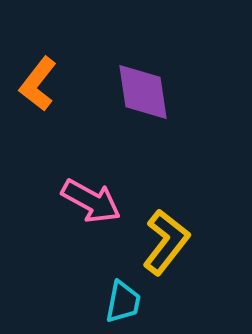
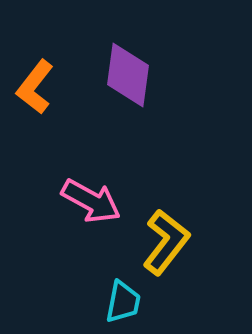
orange L-shape: moved 3 px left, 3 px down
purple diamond: moved 15 px left, 17 px up; rotated 16 degrees clockwise
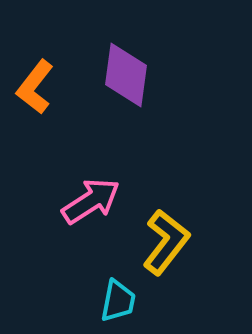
purple diamond: moved 2 px left
pink arrow: rotated 62 degrees counterclockwise
cyan trapezoid: moved 5 px left, 1 px up
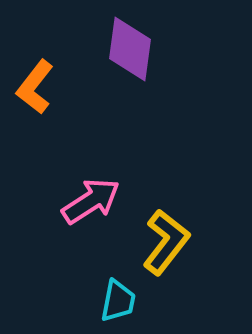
purple diamond: moved 4 px right, 26 px up
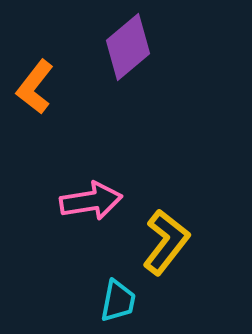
purple diamond: moved 2 px left, 2 px up; rotated 42 degrees clockwise
pink arrow: rotated 24 degrees clockwise
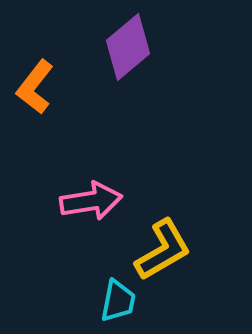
yellow L-shape: moved 3 px left, 8 px down; rotated 22 degrees clockwise
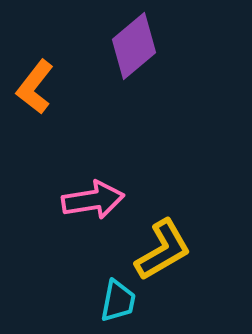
purple diamond: moved 6 px right, 1 px up
pink arrow: moved 2 px right, 1 px up
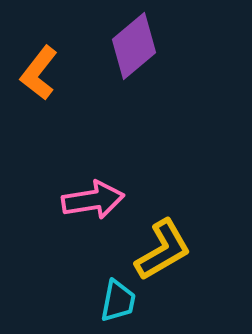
orange L-shape: moved 4 px right, 14 px up
